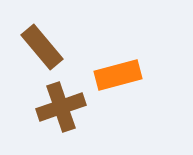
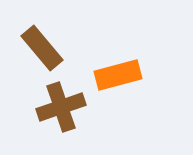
brown rectangle: moved 1 px down
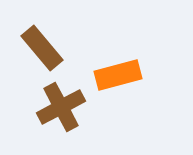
brown cross: rotated 9 degrees counterclockwise
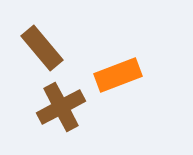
orange rectangle: rotated 6 degrees counterclockwise
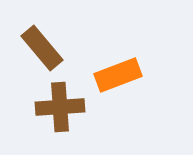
brown cross: moved 1 px left; rotated 24 degrees clockwise
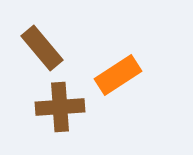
orange rectangle: rotated 12 degrees counterclockwise
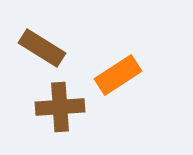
brown rectangle: rotated 18 degrees counterclockwise
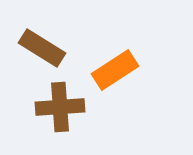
orange rectangle: moved 3 px left, 5 px up
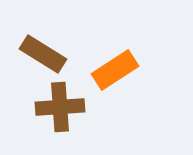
brown rectangle: moved 1 px right, 6 px down
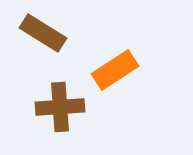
brown rectangle: moved 21 px up
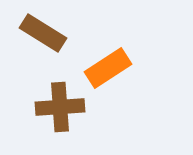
orange rectangle: moved 7 px left, 2 px up
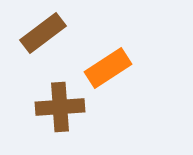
brown rectangle: rotated 69 degrees counterclockwise
